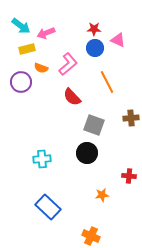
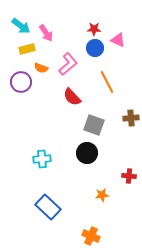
pink arrow: rotated 102 degrees counterclockwise
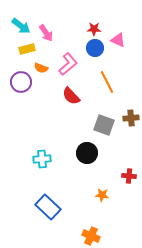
red semicircle: moved 1 px left, 1 px up
gray square: moved 10 px right
orange star: rotated 16 degrees clockwise
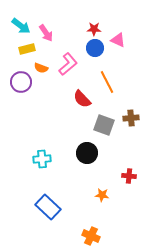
red semicircle: moved 11 px right, 3 px down
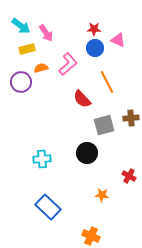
orange semicircle: rotated 144 degrees clockwise
gray square: rotated 35 degrees counterclockwise
red cross: rotated 24 degrees clockwise
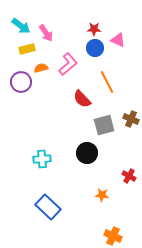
brown cross: moved 1 px down; rotated 28 degrees clockwise
orange cross: moved 22 px right
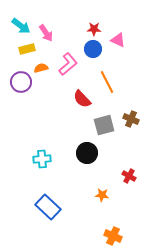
blue circle: moved 2 px left, 1 px down
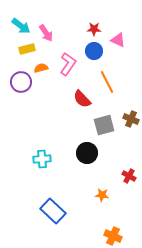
blue circle: moved 1 px right, 2 px down
pink L-shape: rotated 15 degrees counterclockwise
blue rectangle: moved 5 px right, 4 px down
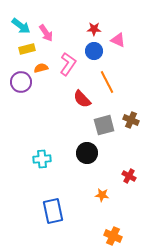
brown cross: moved 1 px down
blue rectangle: rotated 35 degrees clockwise
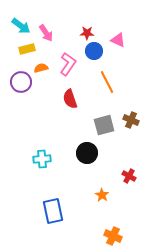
red star: moved 7 px left, 4 px down
red semicircle: moved 12 px left; rotated 24 degrees clockwise
orange star: rotated 24 degrees clockwise
